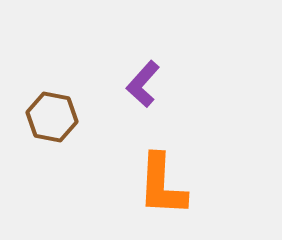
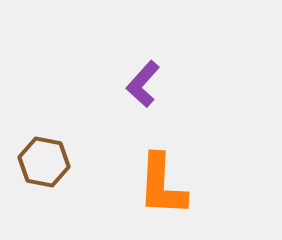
brown hexagon: moved 8 px left, 45 px down
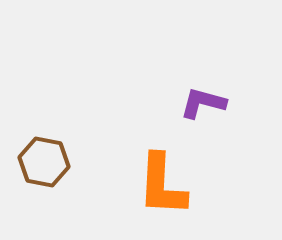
purple L-shape: moved 60 px right, 19 px down; rotated 63 degrees clockwise
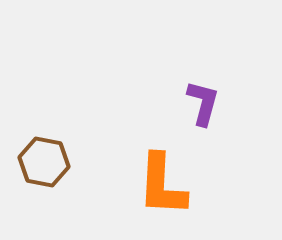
purple L-shape: rotated 90 degrees clockwise
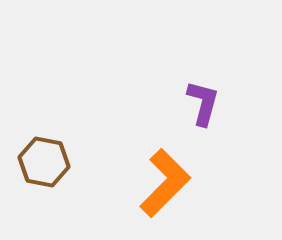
orange L-shape: moved 3 px right, 2 px up; rotated 138 degrees counterclockwise
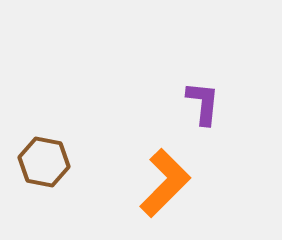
purple L-shape: rotated 9 degrees counterclockwise
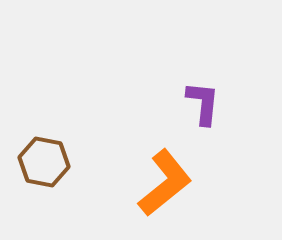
orange L-shape: rotated 6 degrees clockwise
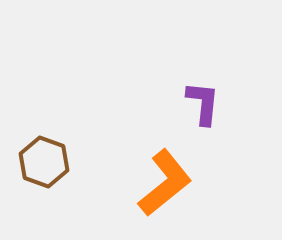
brown hexagon: rotated 9 degrees clockwise
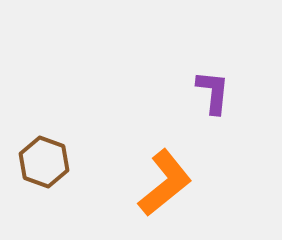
purple L-shape: moved 10 px right, 11 px up
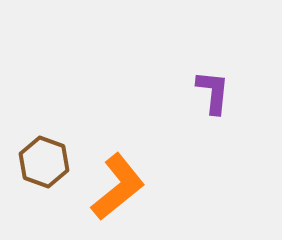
orange L-shape: moved 47 px left, 4 px down
